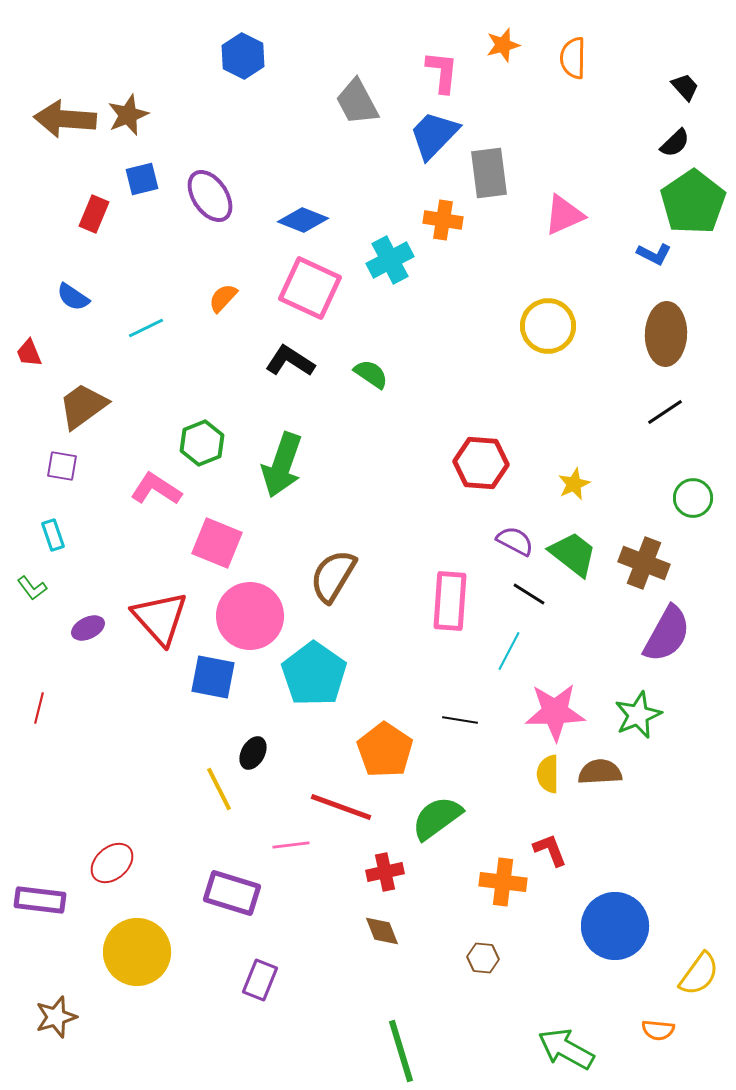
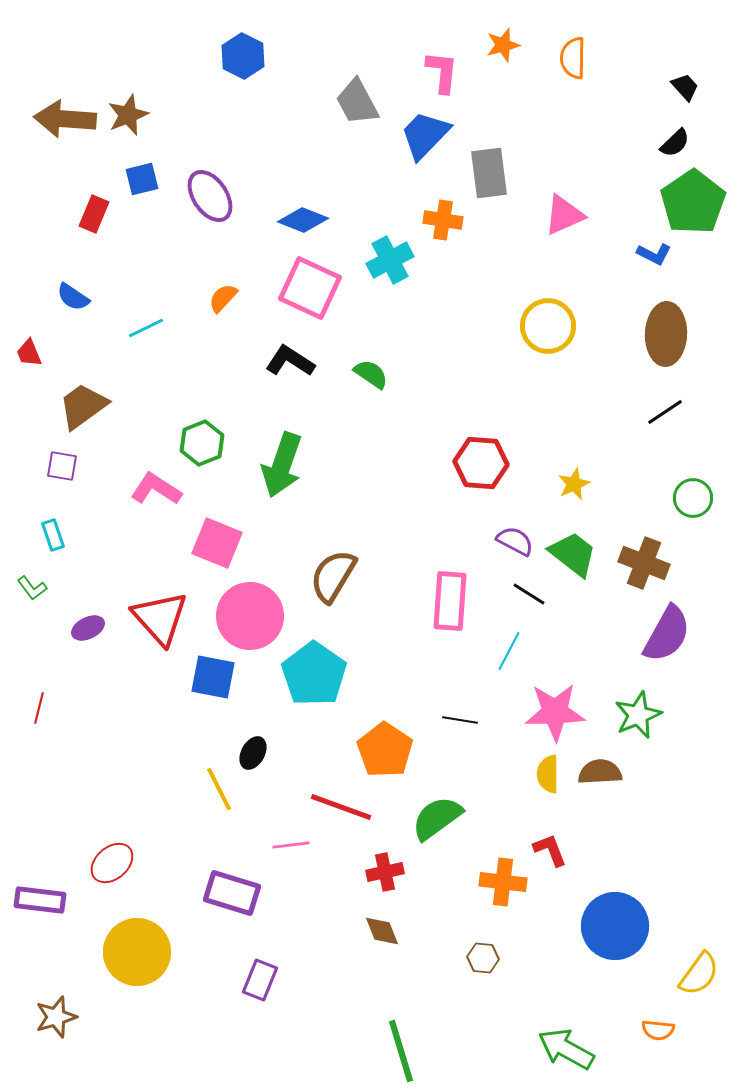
blue trapezoid at (434, 135): moved 9 px left
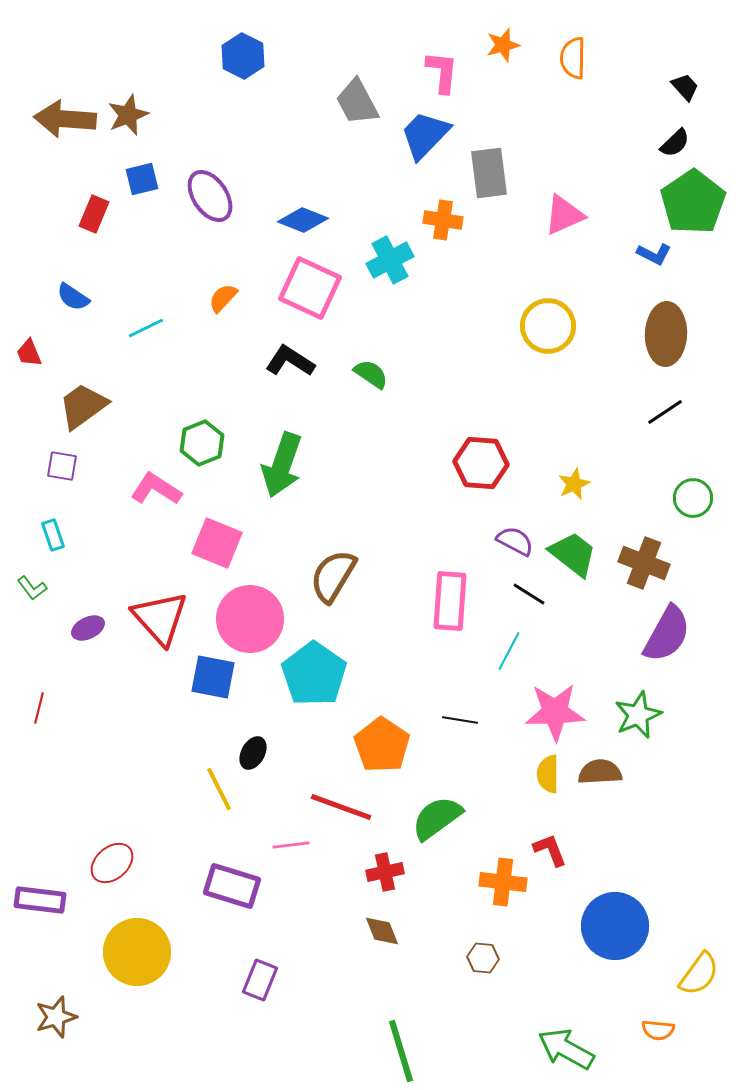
pink circle at (250, 616): moved 3 px down
orange pentagon at (385, 750): moved 3 px left, 5 px up
purple rectangle at (232, 893): moved 7 px up
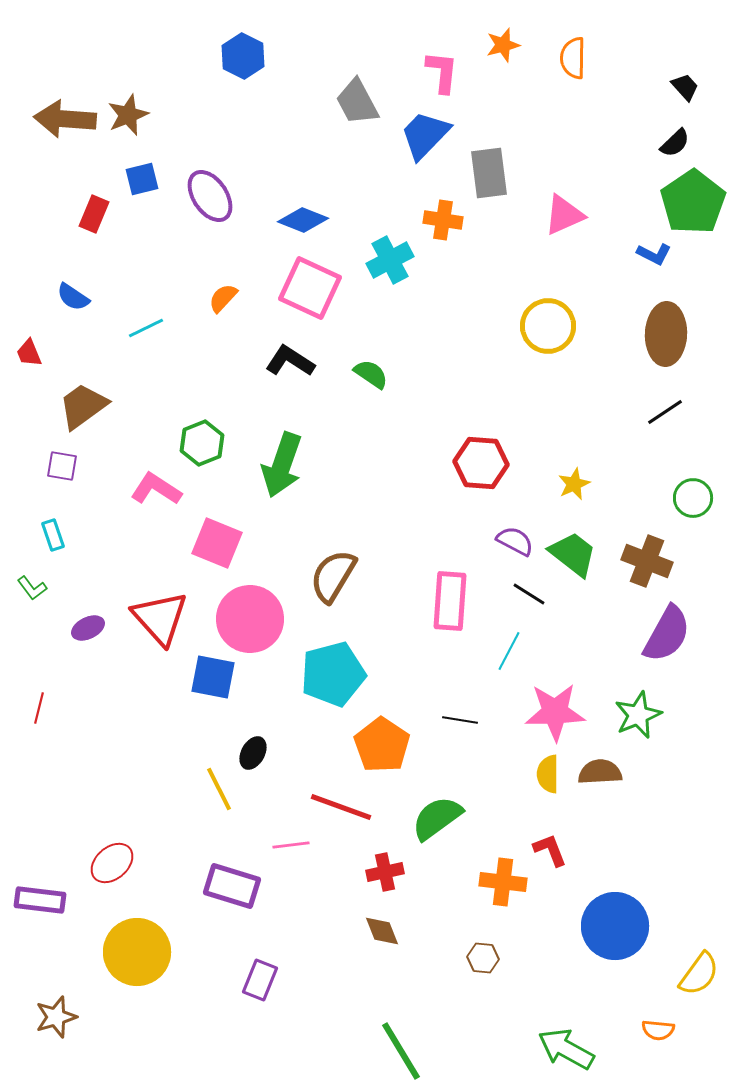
brown cross at (644, 563): moved 3 px right, 2 px up
cyan pentagon at (314, 674): moved 19 px right; rotated 22 degrees clockwise
green line at (401, 1051): rotated 14 degrees counterclockwise
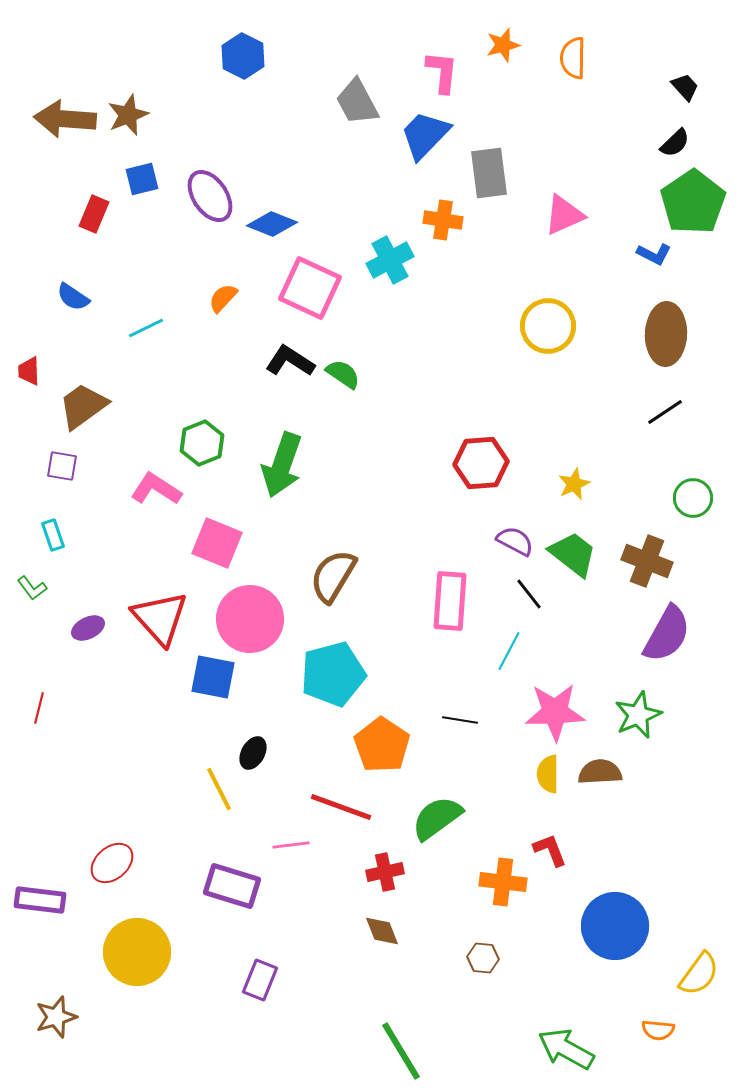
blue diamond at (303, 220): moved 31 px left, 4 px down
red trapezoid at (29, 353): moved 18 px down; rotated 20 degrees clockwise
green semicircle at (371, 374): moved 28 px left
red hexagon at (481, 463): rotated 8 degrees counterclockwise
black line at (529, 594): rotated 20 degrees clockwise
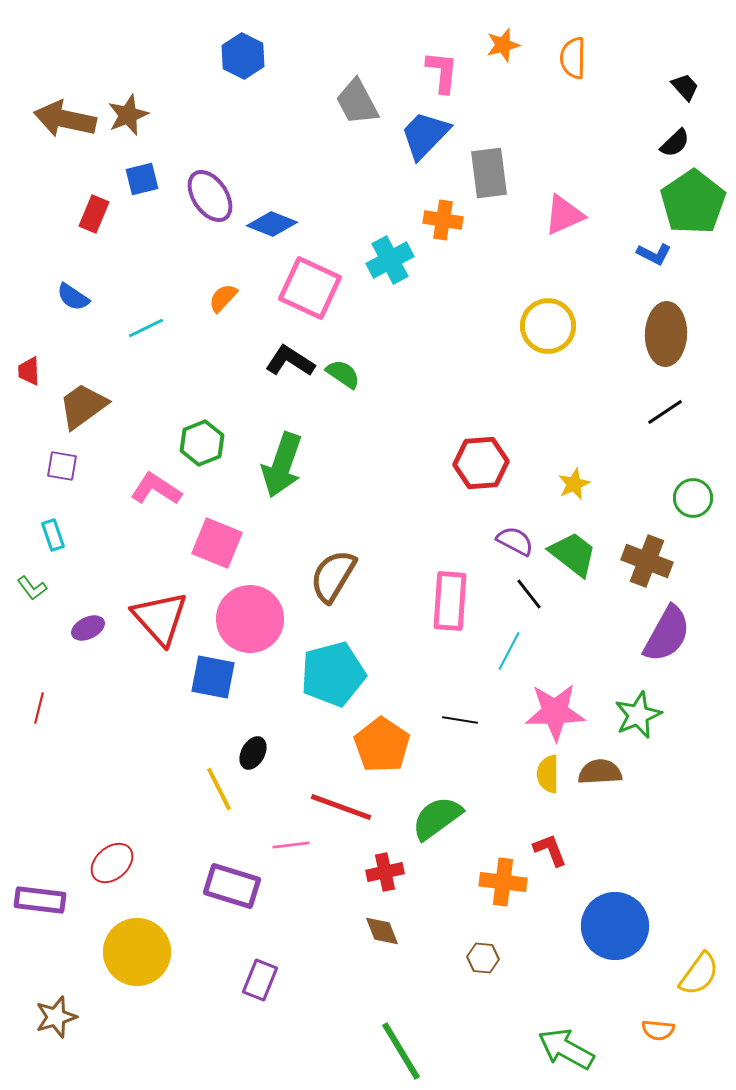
brown arrow at (65, 119): rotated 8 degrees clockwise
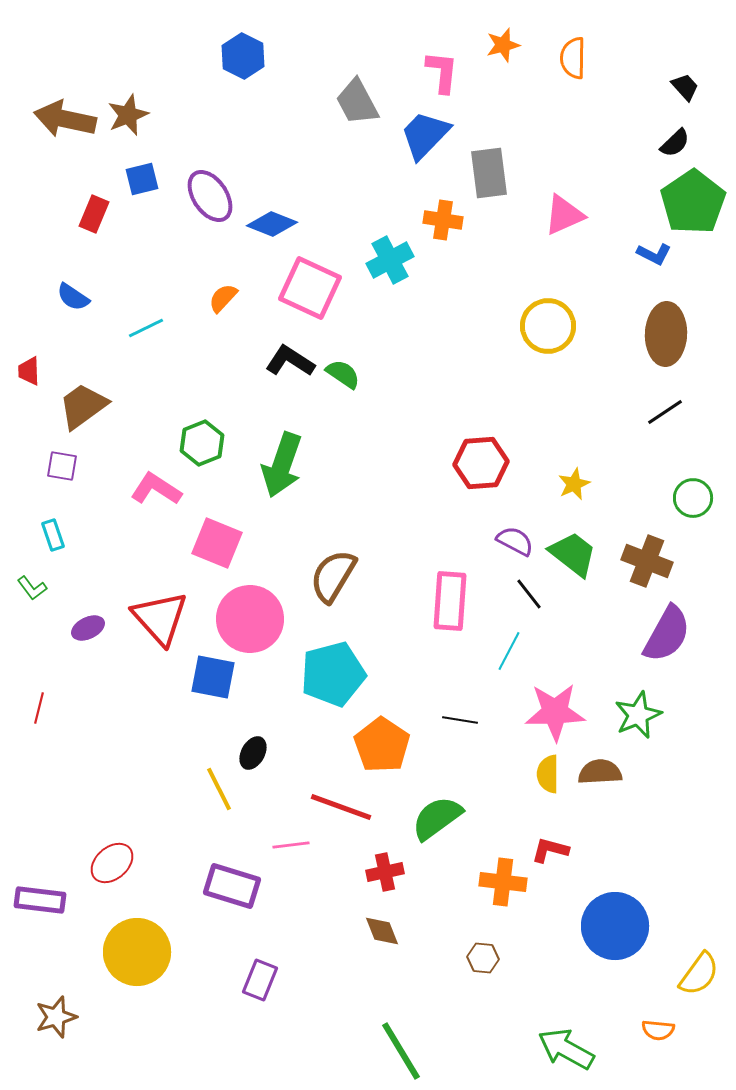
red L-shape at (550, 850): rotated 54 degrees counterclockwise
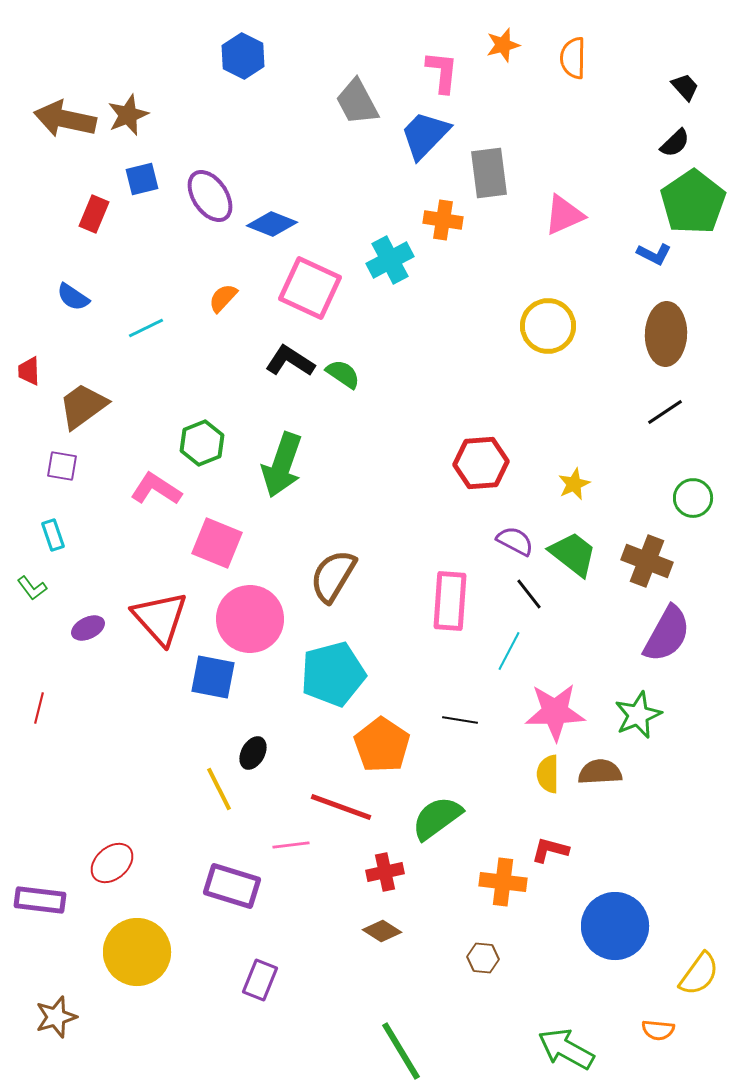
brown diamond at (382, 931): rotated 36 degrees counterclockwise
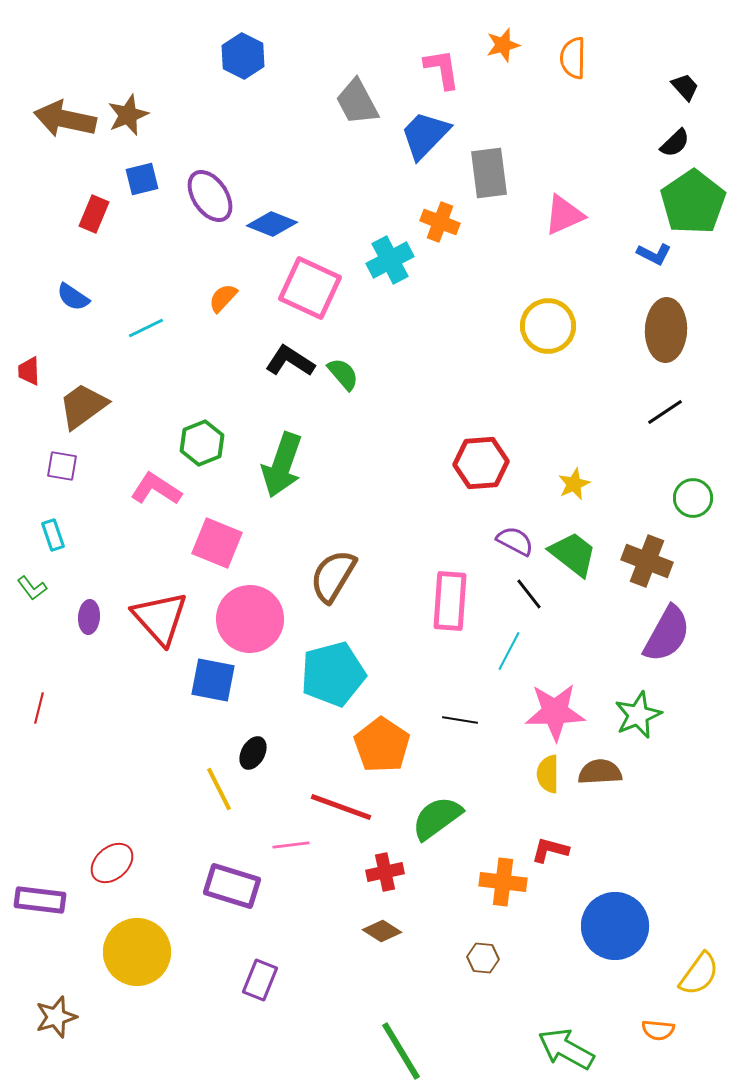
pink L-shape at (442, 72): moved 3 px up; rotated 15 degrees counterclockwise
orange cross at (443, 220): moved 3 px left, 2 px down; rotated 12 degrees clockwise
brown ellipse at (666, 334): moved 4 px up
green semicircle at (343, 374): rotated 15 degrees clockwise
purple ellipse at (88, 628): moved 1 px right, 11 px up; rotated 60 degrees counterclockwise
blue square at (213, 677): moved 3 px down
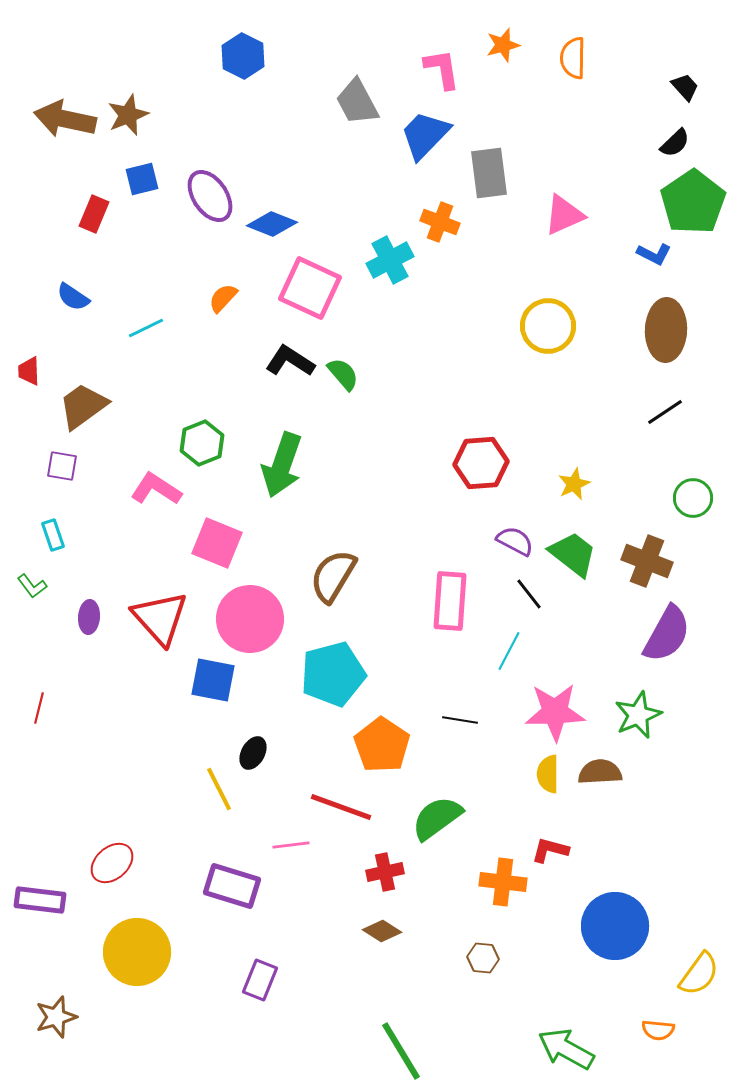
green L-shape at (32, 588): moved 2 px up
